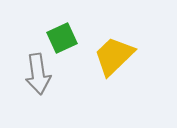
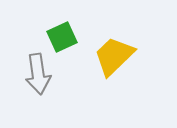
green square: moved 1 px up
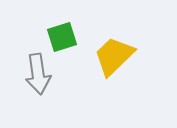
green square: rotated 8 degrees clockwise
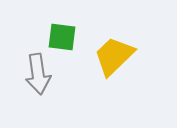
green square: rotated 24 degrees clockwise
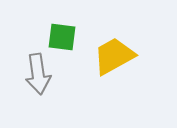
yellow trapezoid: rotated 15 degrees clockwise
